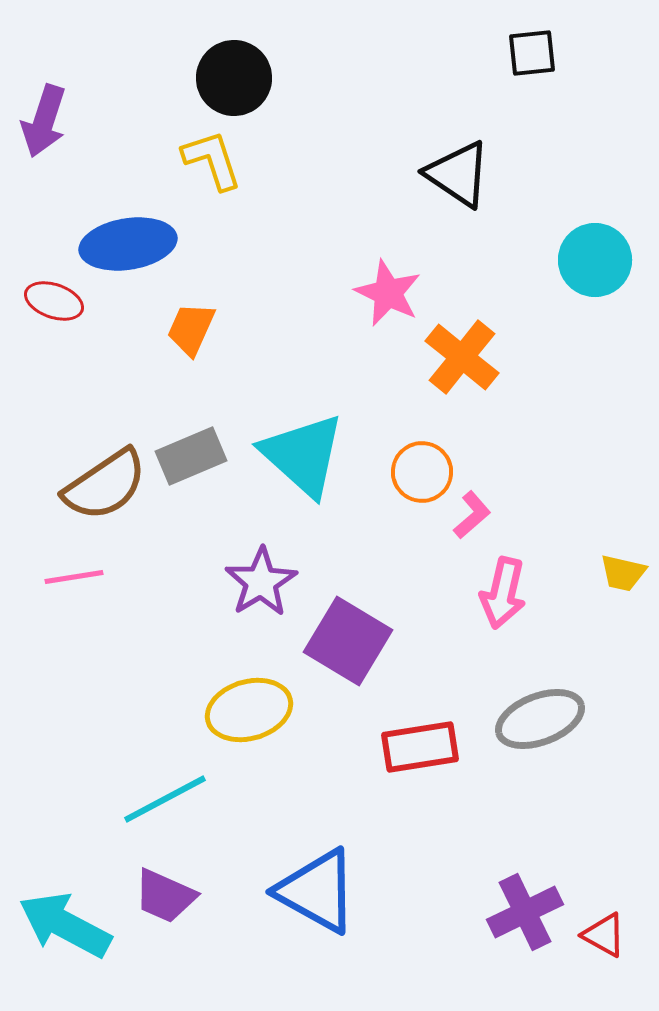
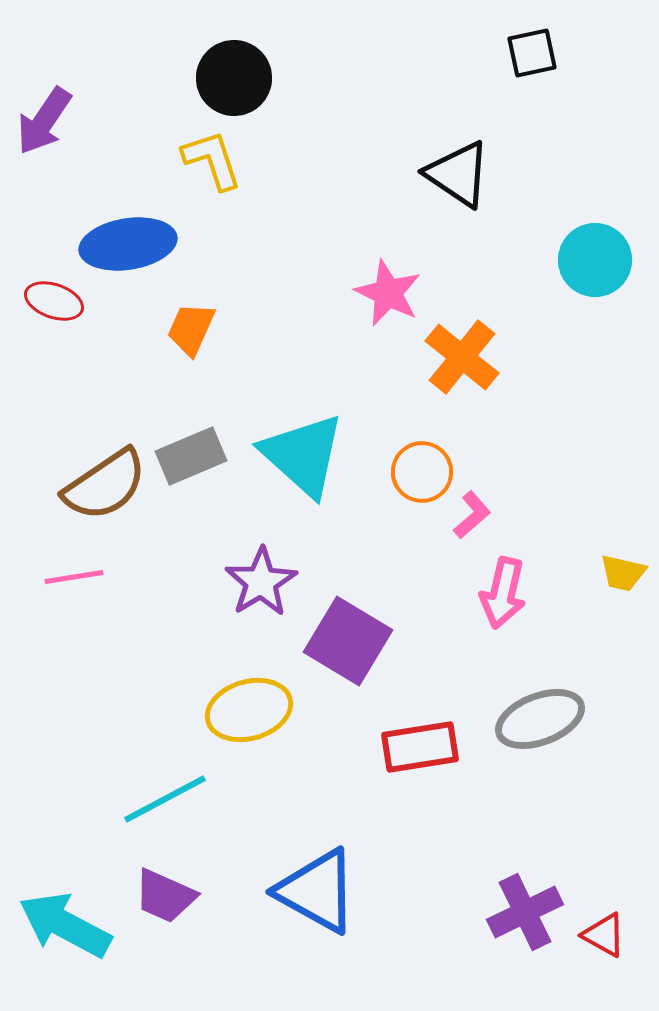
black square: rotated 6 degrees counterclockwise
purple arrow: rotated 16 degrees clockwise
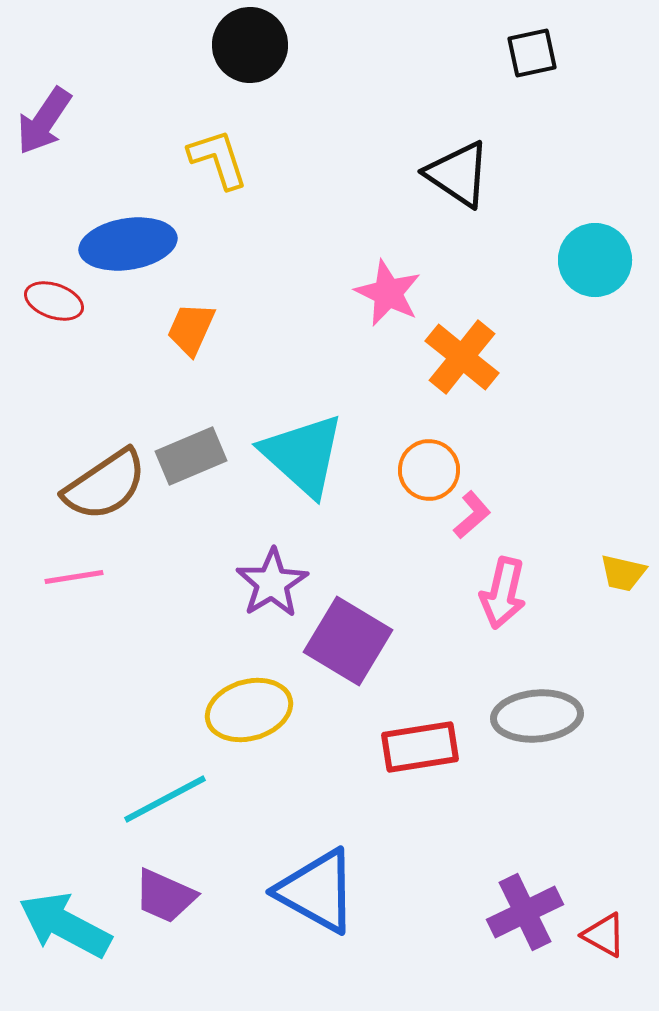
black circle: moved 16 px right, 33 px up
yellow L-shape: moved 6 px right, 1 px up
orange circle: moved 7 px right, 2 px up
purple star: moved 11 px right, 1 px down
gray ellipse: moved 3 px left, 3 px up; rotated 16 degrees clockwise
